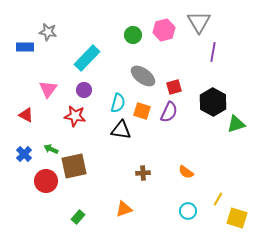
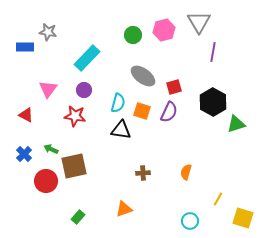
orange semicircle: rotated 70 degrees clockwise
cyan circle: moved 2 px right, 10 px down
yellow square: moved 6 px right
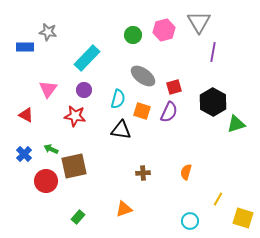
cyan semicircle: moved 4 px up
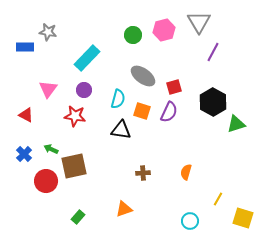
purple line: rotated 18 degrees clockwise
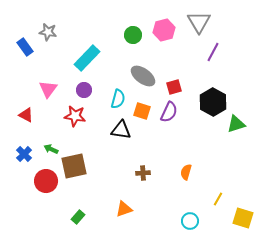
blue rectangle: rotated 54 degrees clockwise
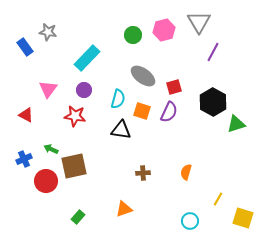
blue cross: moved 5 px down; rotated 21 degrees clockwise
